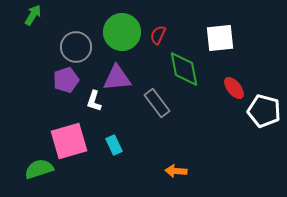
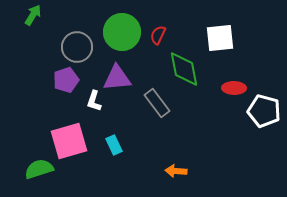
gray circle: moved 1 px right
red ellipse: rotated 50 degrees counterclockwise
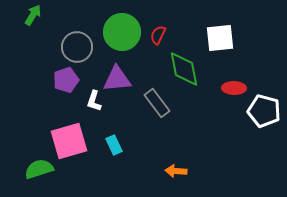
purple triangle: moved 1 px down
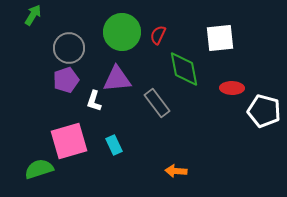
gray circle: moved 8 px left, 1 px down
red ellipse: moved 2 px left
